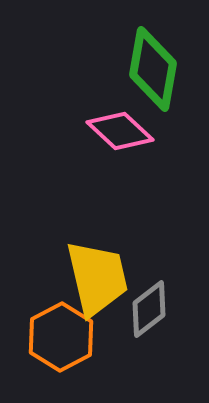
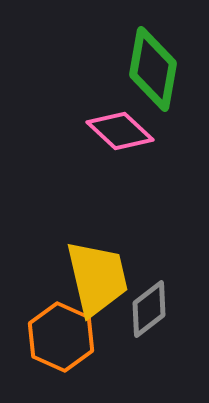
orange hexagon: rotated 8 degrees counterclockwise
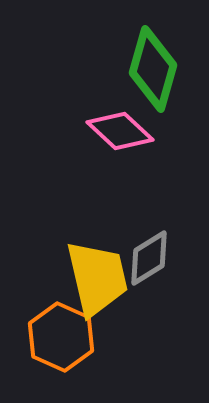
green diamond: rotated 6 degrees clockwise
gray diamond: moved 51 px up; rotated 6 degrees clockwise
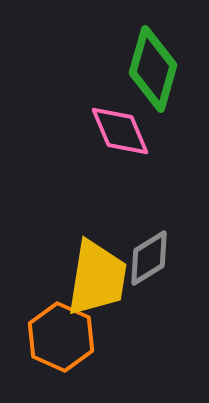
pink diamond: rotated 24 degrees clockwise
yellow trapezoid: rotated 22 degrees clockwise
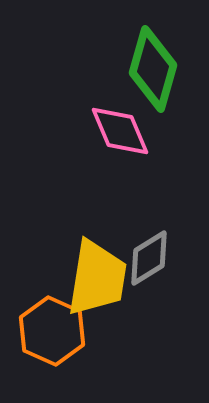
orange hexagon: moved 9 px left, 6 px up
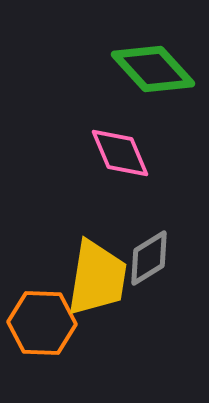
green diamond: rotated 58 degrees counterclockwise
pink diamond: moved 22 px down
orange hexagon: moved 10 px left, 8 px up; rotated 22 degrees counterclockwise
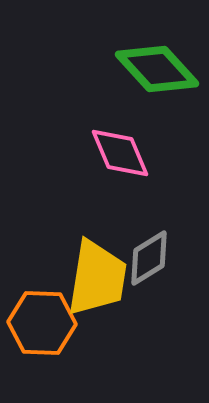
green diamond: moved 4 px right
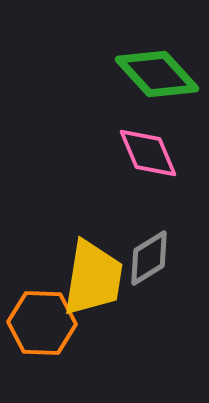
green diamond: moved 5 px down
pink diamond: moved 28 px right
yellow trapezoid: moved 4 px left
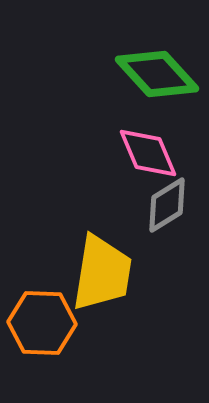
gray diamond: moved 18 px right, 53 px up
yellow trapezoid: moved 9 px right, 5 px up
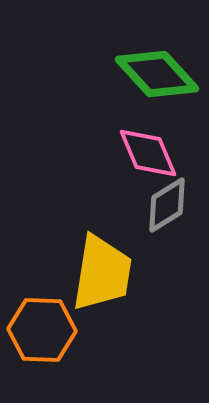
orange hexagon: moved 7 px down
